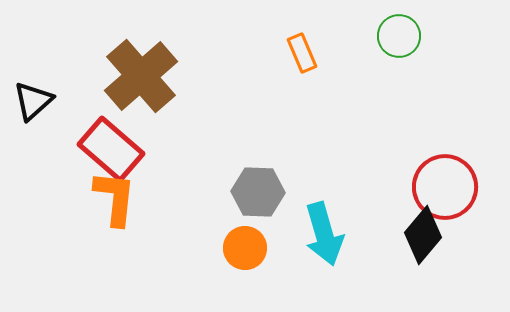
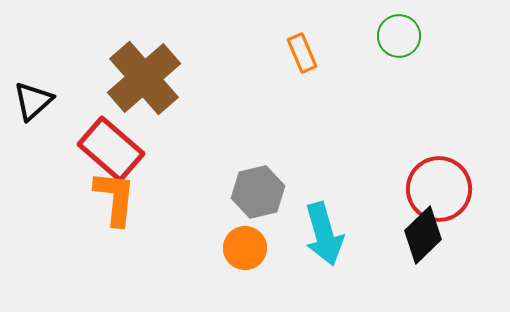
brown cross: moved 3 px right, 2 px down
red circle: moved 6 px left, 2 px down
gray hexagon: rotated 15 degrees counterclockwise
black diamond: rotated 6 degrees clockwise
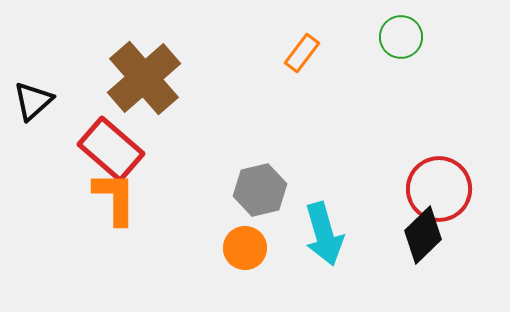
green circle: moved 2 px right, 1 px down
orange rectangle: rotated 60 degrees clockwise
gray hexagon: moved 2 px right, 2 px up
orange L-shape: rotated 6 degrees counterclockwise
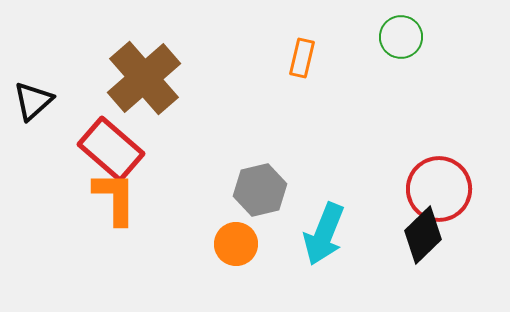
orange rectangle: moved 5 px down; rotated 24 degrees counterclockwise
cyan arrow: rotated 38 degrees clockwise
orange circle: moved 9 px left, 4 px up
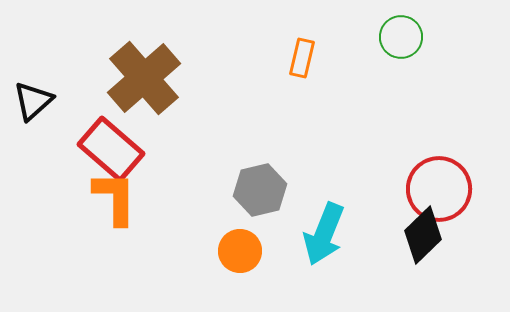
orange circle: moved 4 px right, 7 px down
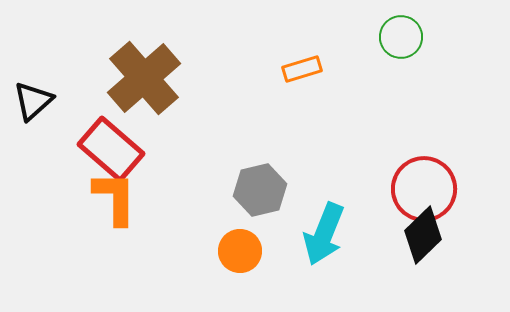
orange rectangle: moved 11 px down; rotated 60 degrees clockwise
red circle: moved 15 px left
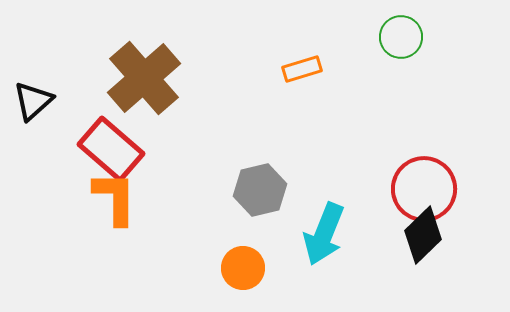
orange circle: moved 3 px right, 17 px down
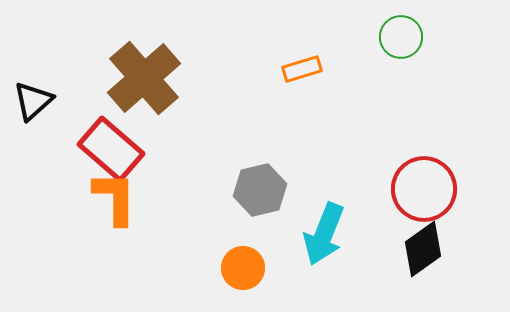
black diamond: moved 14 px down; rotated 8 degrees clockwise
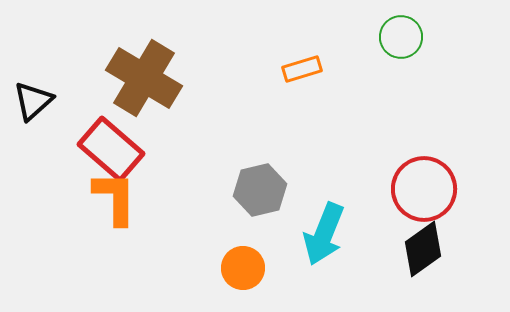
brown cross: rotated 18 degrees counterclockwise
